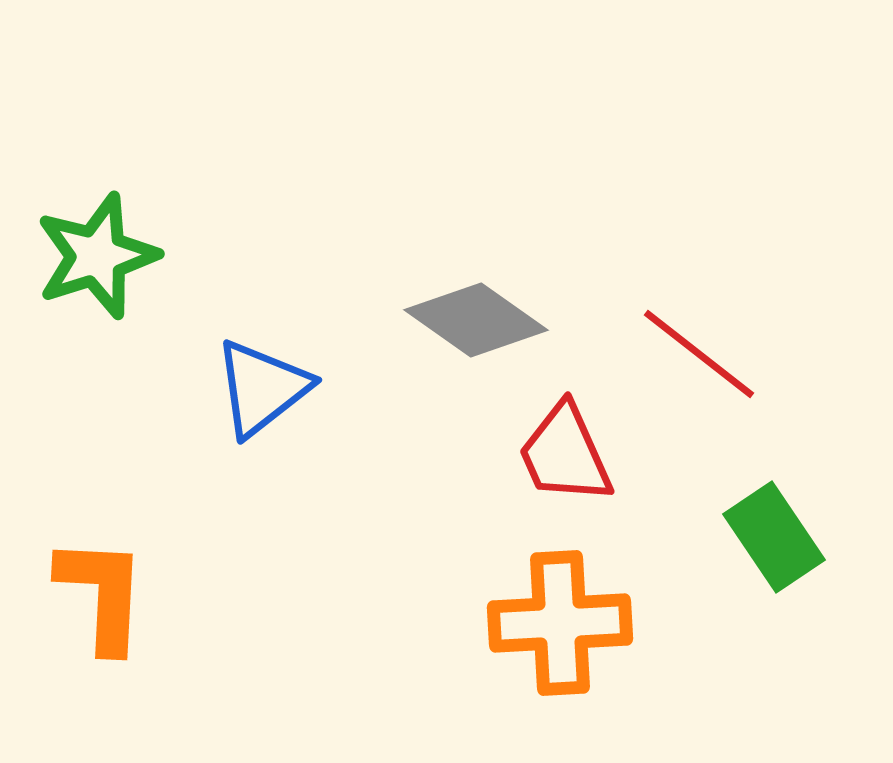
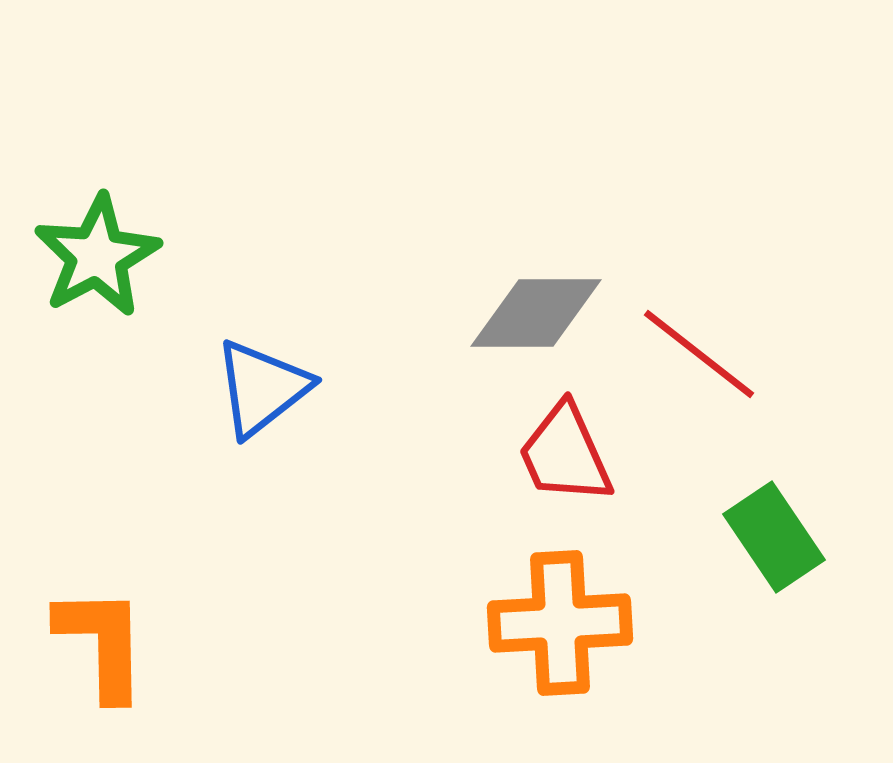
green star: rotated 10 degrees counterclockwise
gray diamond: moved 60 px right, 7 px up; rotated 35 degrees counterclockwise
orange L-shape: moved 49 px down; rotated 4 degrees counterclockwise
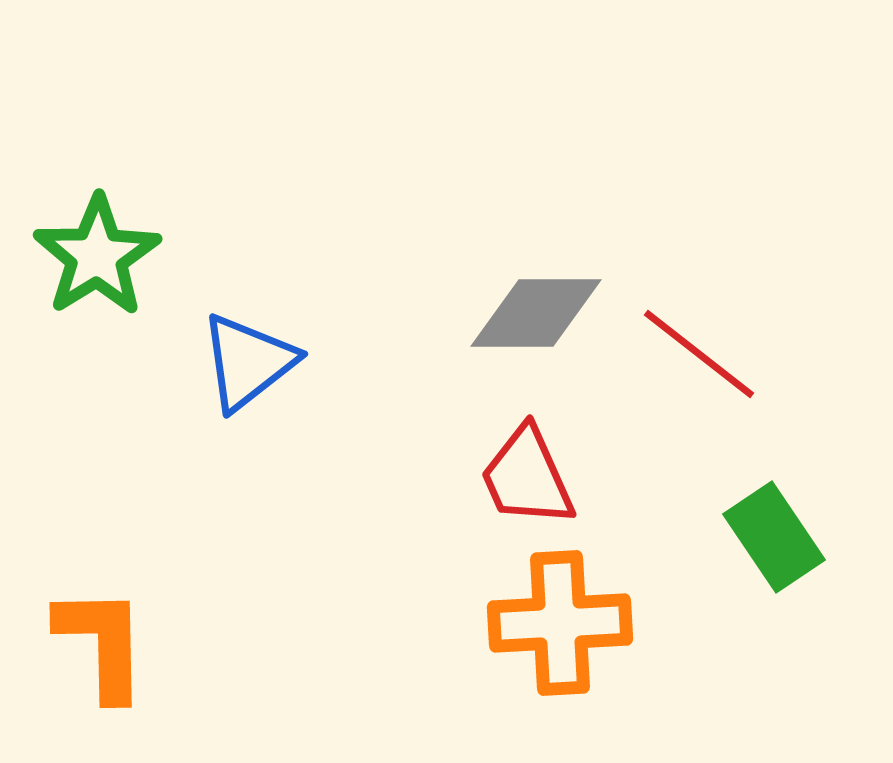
green star: rotated 4 degrees counterclockwise
blue triangle: moved 14 px left, 26 px up
red trapezoid: moved 38 px left, 23 px down
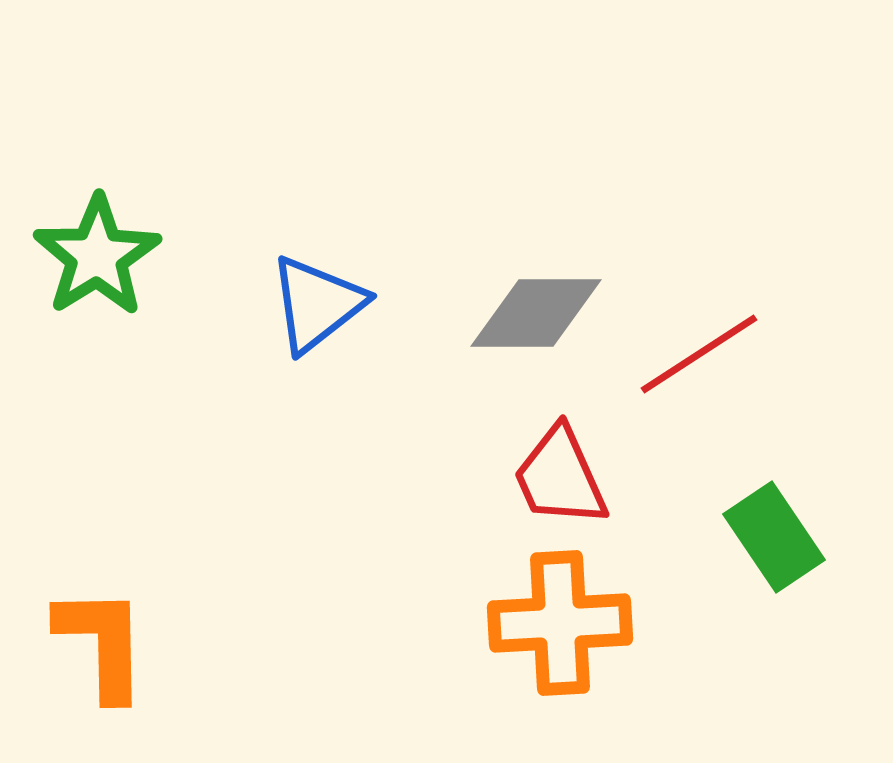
red line: rotated 71 degrees counterclockwise
blue triangle: moved 69 px right, 58 px up
red trapezoid: moved 33 px right
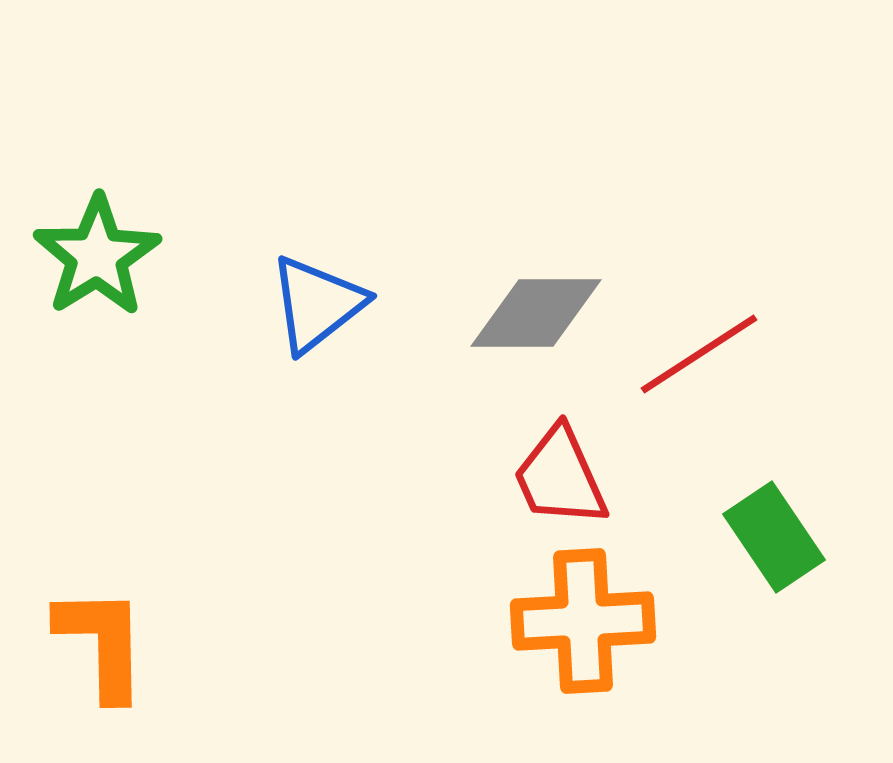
orange cross: moved 23 px right, 2 px up
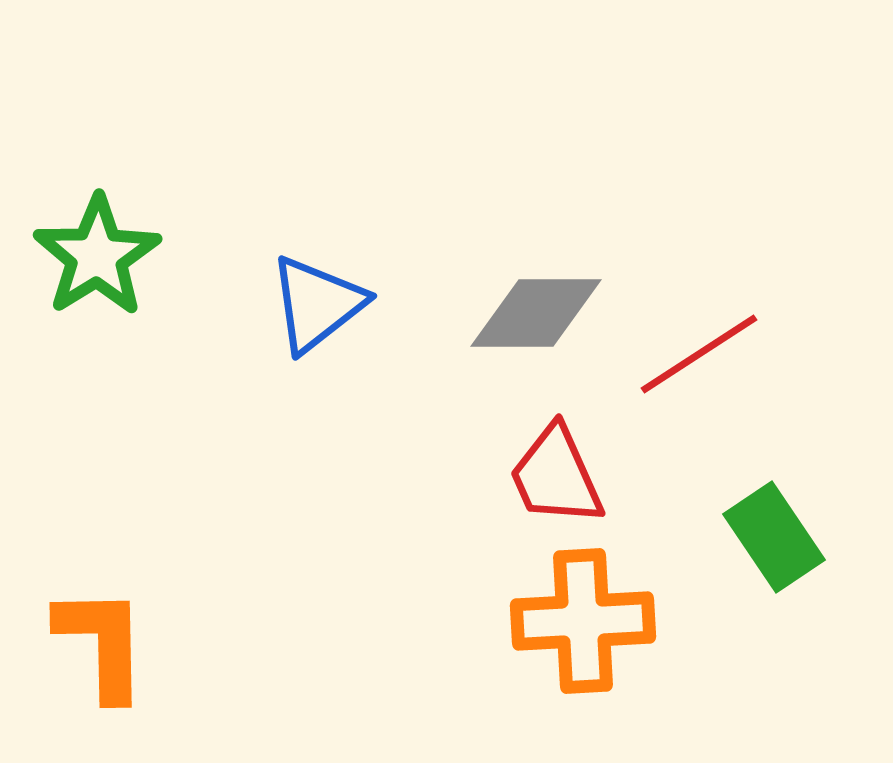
red trapezoid: moved 4 px left, 1 px up
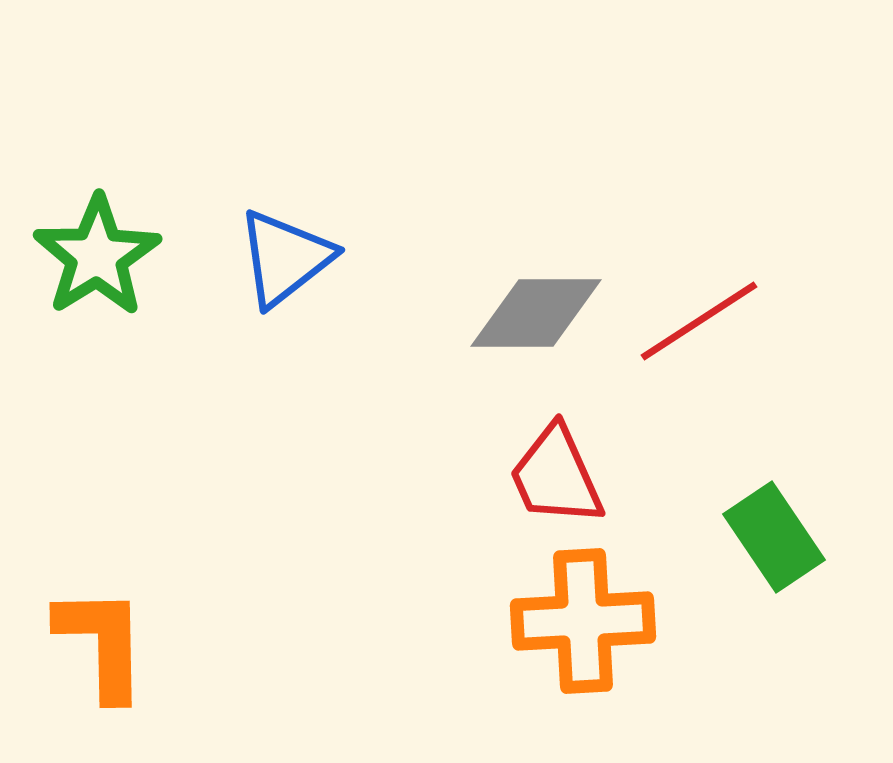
blue triangle: moved 32 px left, 46 px up
red line: moved 33 px up
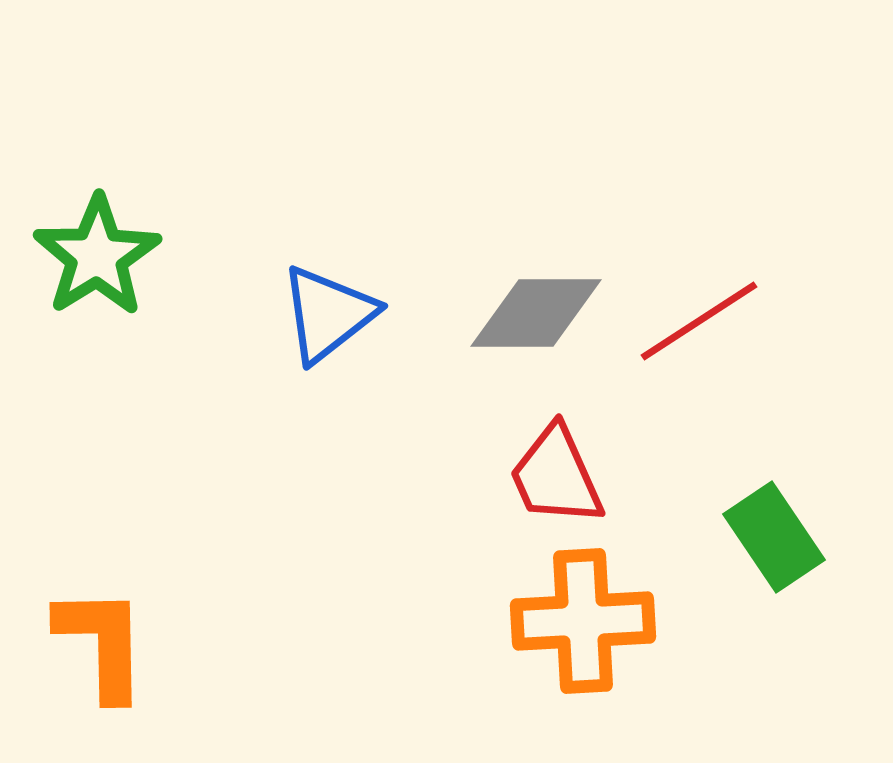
blue triangle: moved 43 px right, 56 px down
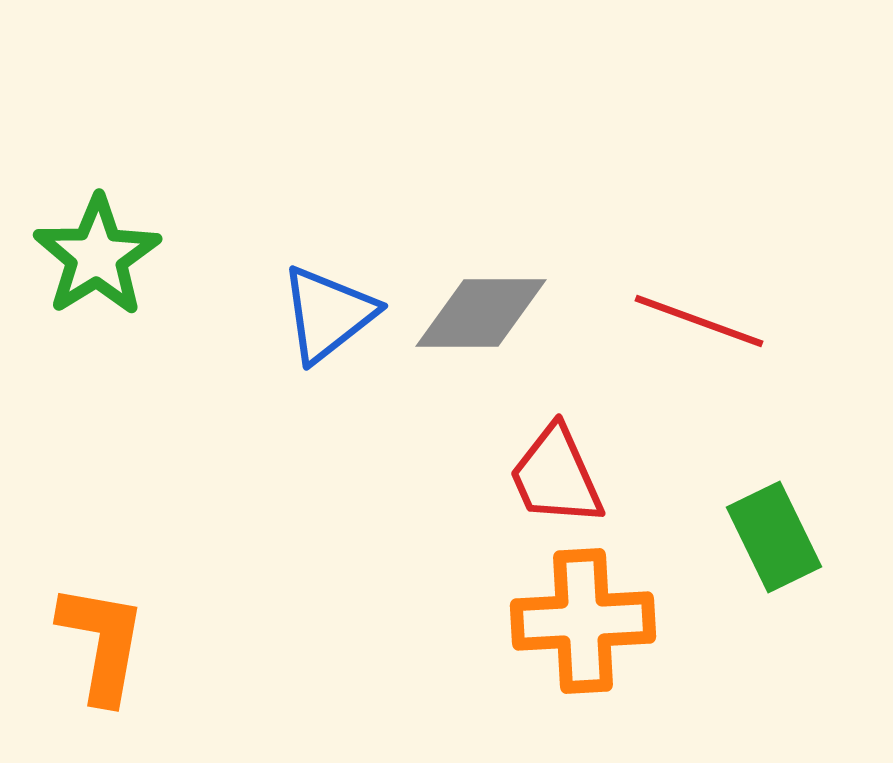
gray diamond: moved 55 px left
red line: rotated 53 degrees clockwise
green rectangle: rotated 8 degrees clockwise
orange L-shape: rotated 11 degrees clockwise
